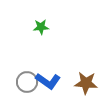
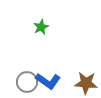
green star: rotated 21 degrees counterclockwise
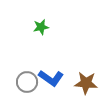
green star: rotated 14 degrees clockwise
blue L-shape: moved 3 px right, 3 px up
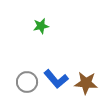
green star: moved 1 px up
blue L-shape: moved 5 px right, 1 px down; rotated 15 degrees clockwise
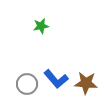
gray circle: moved 2 px down
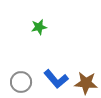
green star: moved 2 px left, 1 px down
gray circle: moved 6 px left, 2 px up
